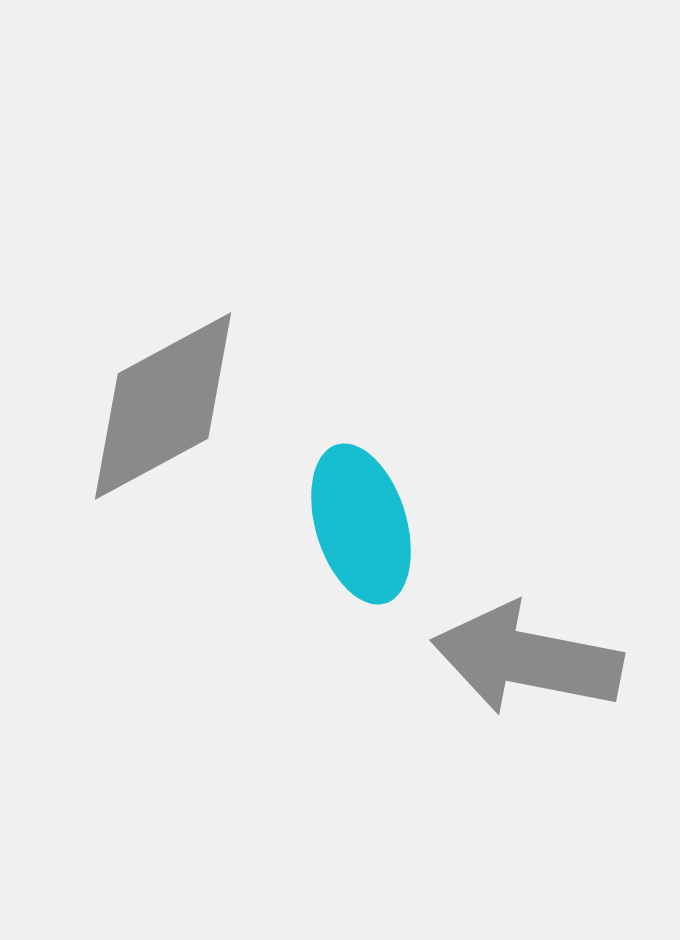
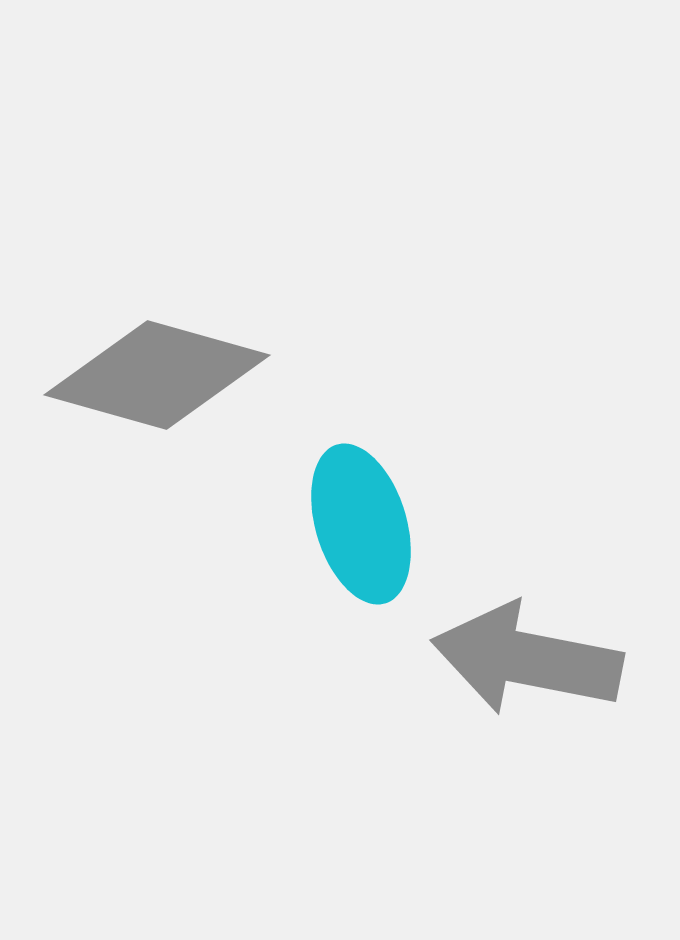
gray diamond: moved 6 px left, 31 px up; rotated 44 degrees clockwise
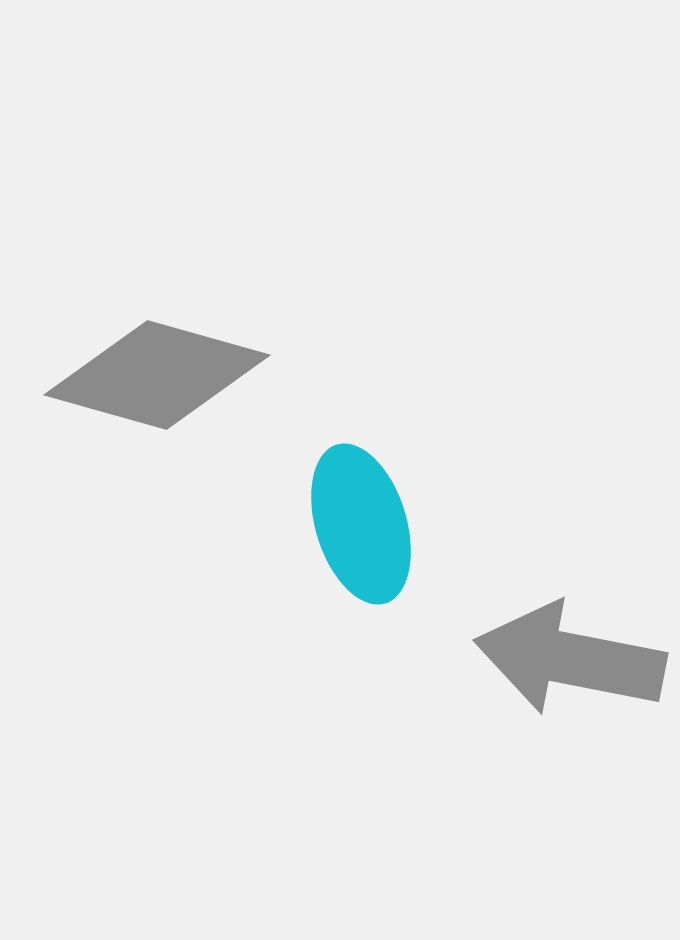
gray arrow: moved 43 px right
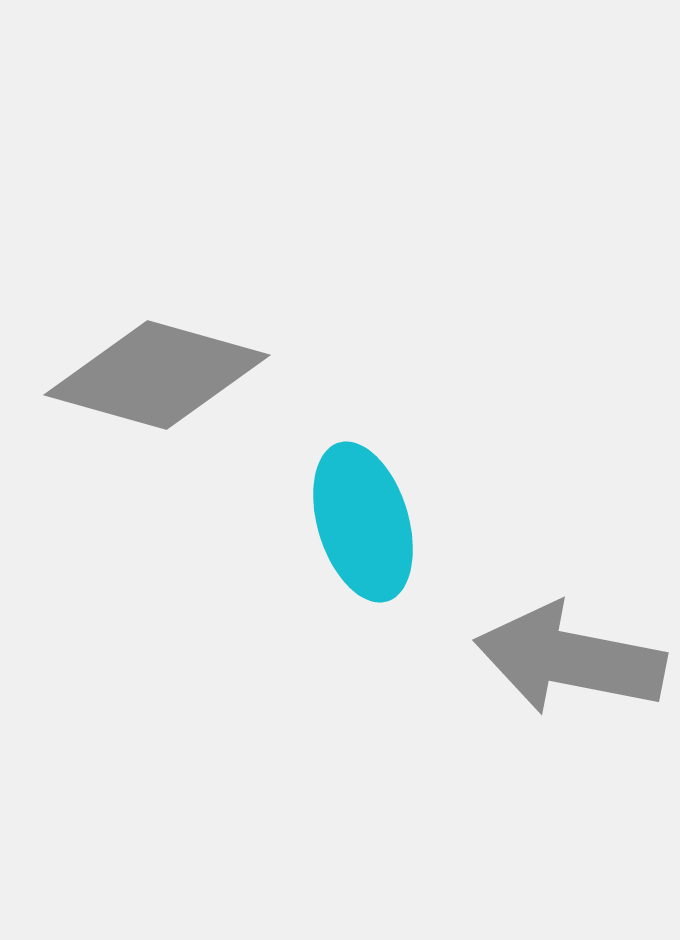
cyan ellipse: moved 2 px right, 2 px up
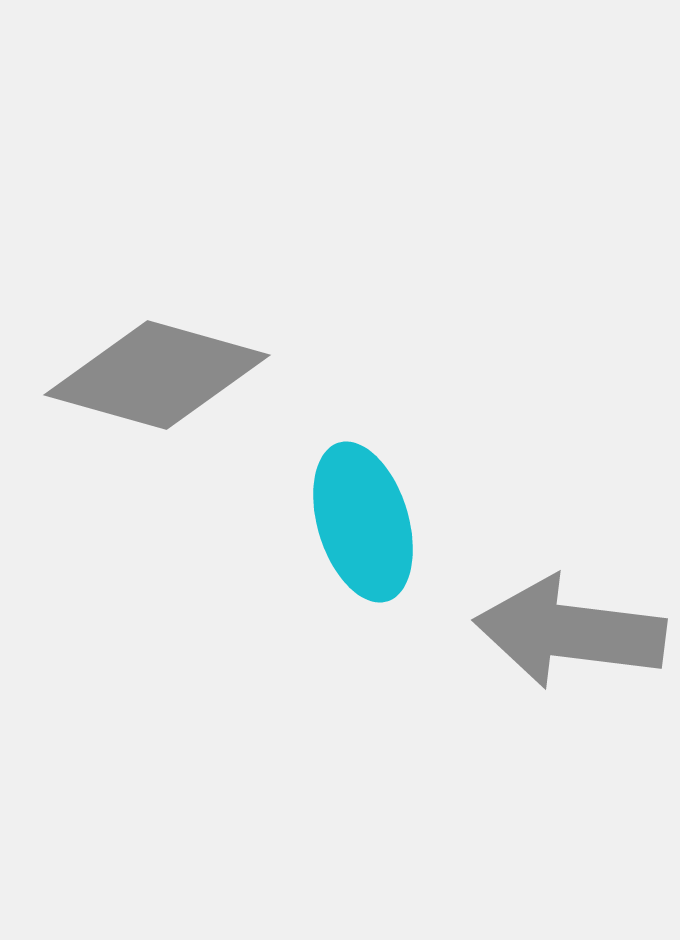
gray arrow: moved 27 px up; rotated 4 degrees counterclockwise
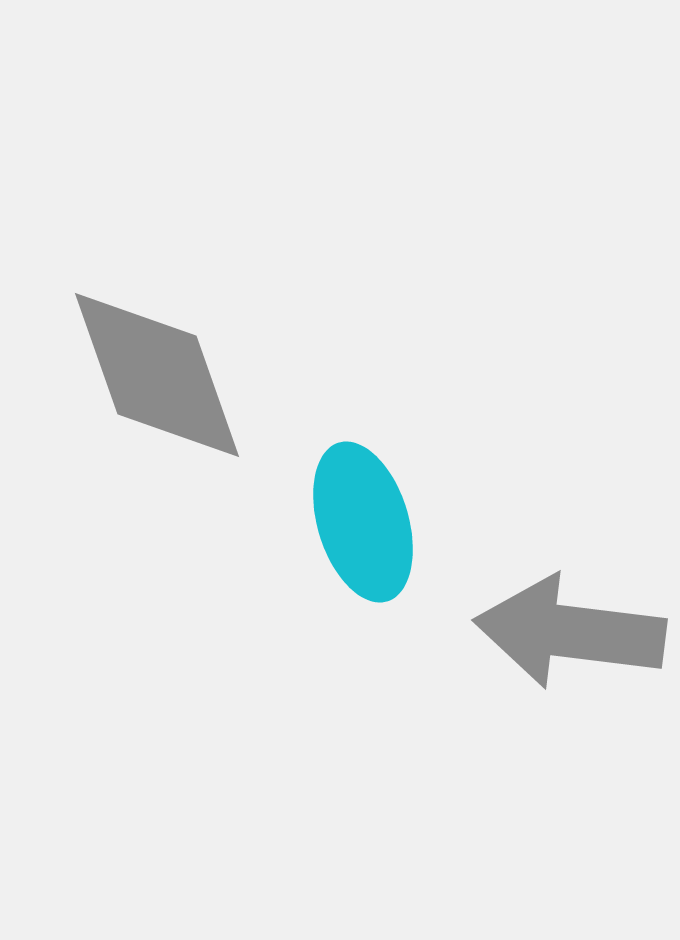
gray diamond: rotated 55 degrees clockwise
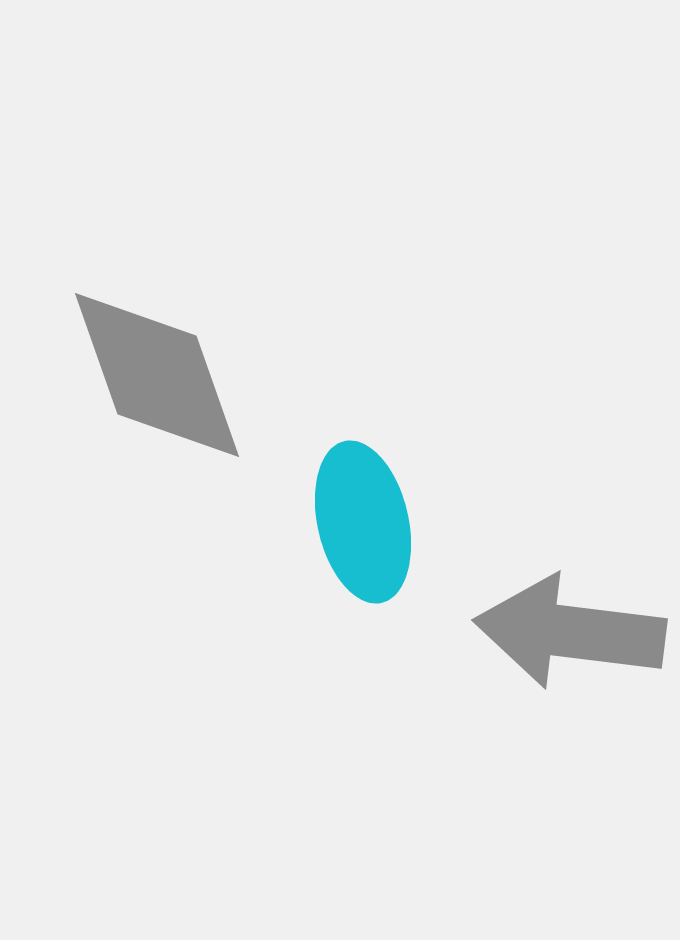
cyan ellipse: rotated 4 degrees clockwise
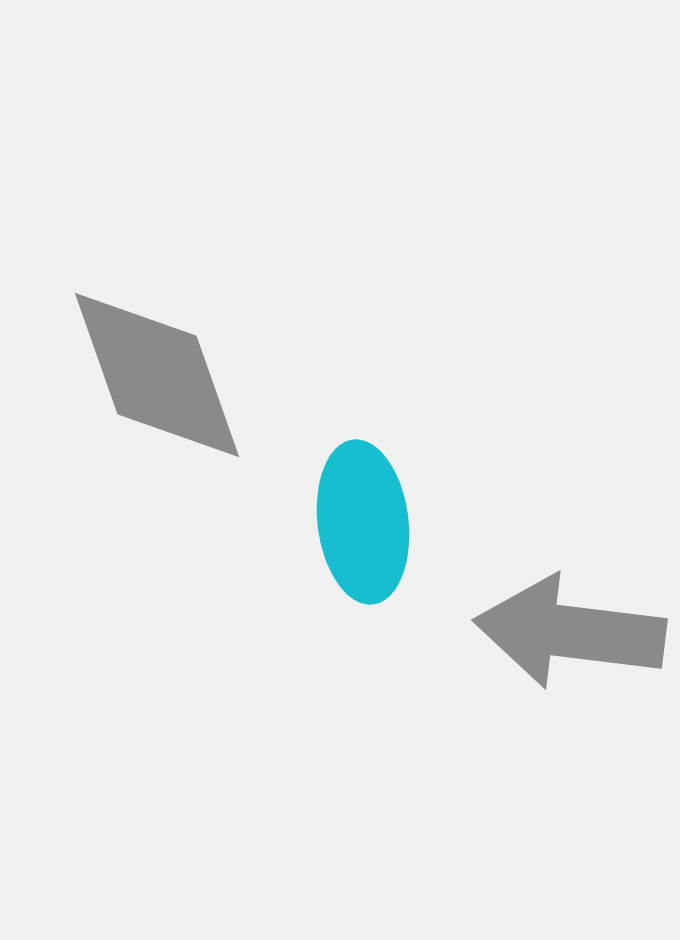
cyan ellipse: rotated 6 degrees clockwise
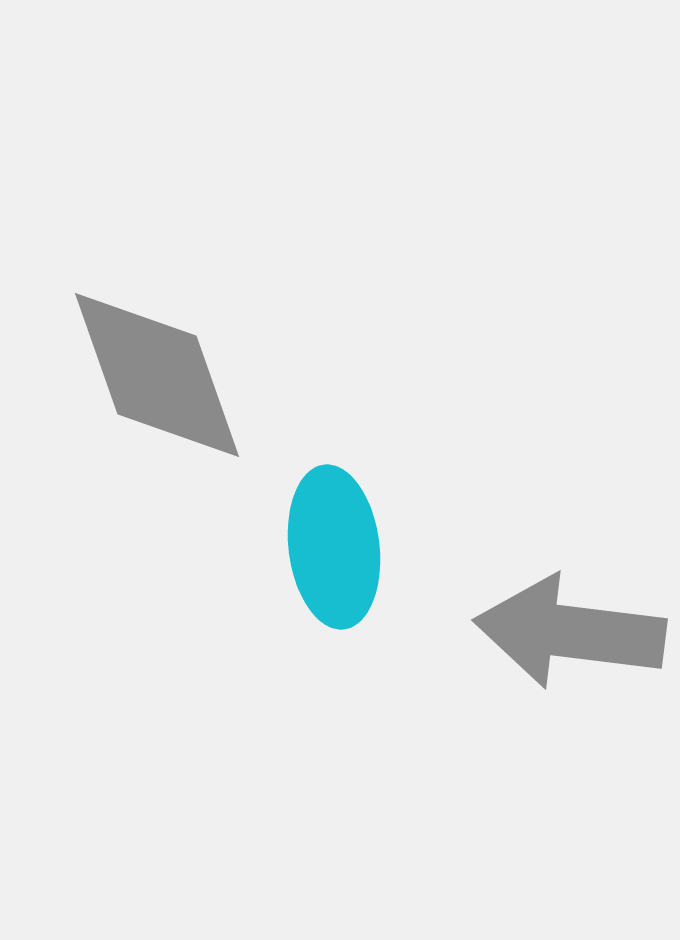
cyan ellipse: moved 29 px left, 25 px down
